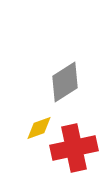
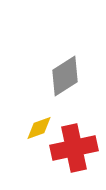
gray diamond: moved 6 px up
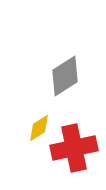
yellow diamond: rotated 12 degrees counterclockwise
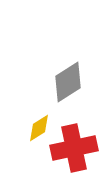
gray diamond: moved 3 px right, 6 px down
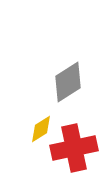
yellow diamond: moved 2 px right, 1 px down
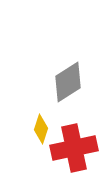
yellow diamond: rotated 40 degrees counterclockwise
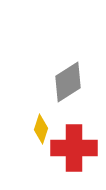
red cross: rotated 12 degrees clockwise
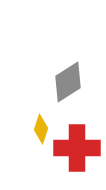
red cross: moved 3 px right
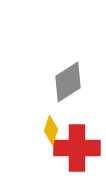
yellow diamond: moved 10 px right, 1 px down
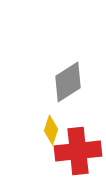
red cross: moved 1 px right, 3 px down; rotated 6 degrees counterclockwise
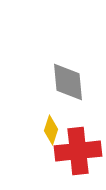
gray diamond: rotated 63 degrees counterclockwise
